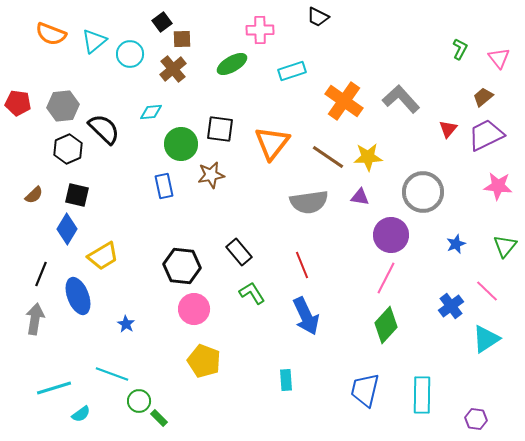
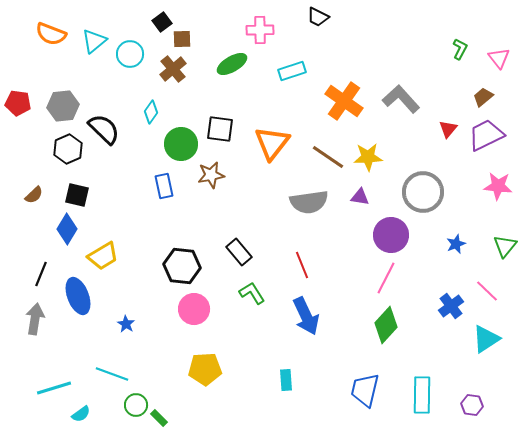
cyan diamond at (151, 112): rotated 50 degrees counterclockwise
yellow pentagon at (204, 361): moved 1 px right, 8 px down; rotated 24 degrees counterclockwise
green circle at (139, 401): moved 3 px left, 4 px down
purple hexagon at (476, 419): moved 4 px left, 14 px up
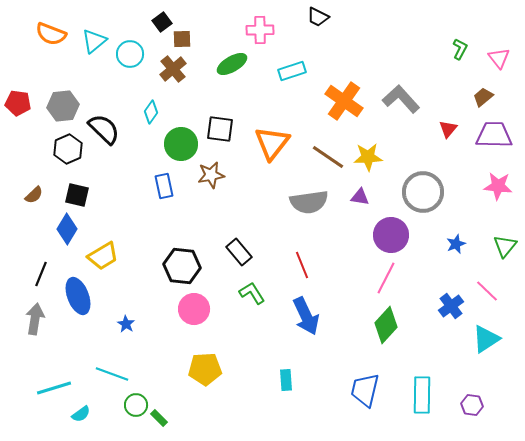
purple trapezoid at (486, 135): moved 8 px right; rotated 27 degrees clockwise
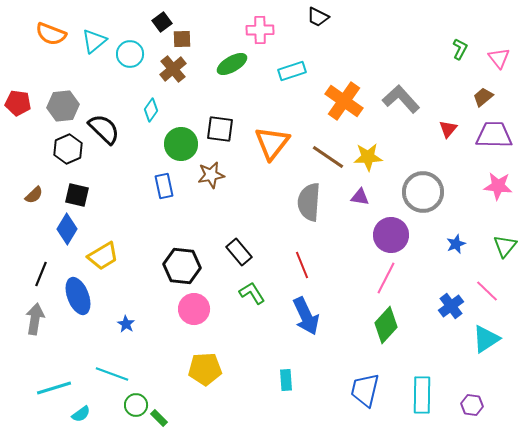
cyan diamond at (151, 112): moved 2 px up
gray semicircle at (309, 202): rotated 102 degrees clockwise
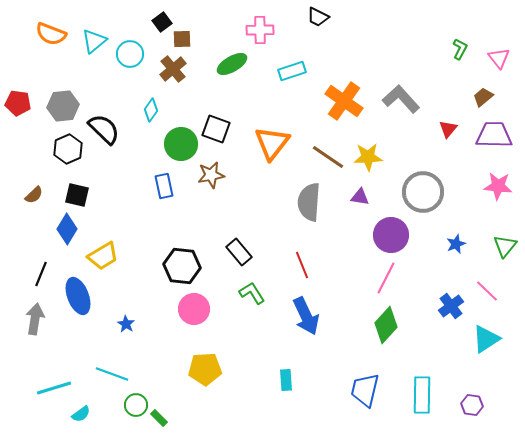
black square at (220, 129): moved 4 px left; rotated 12 degrees clockwise
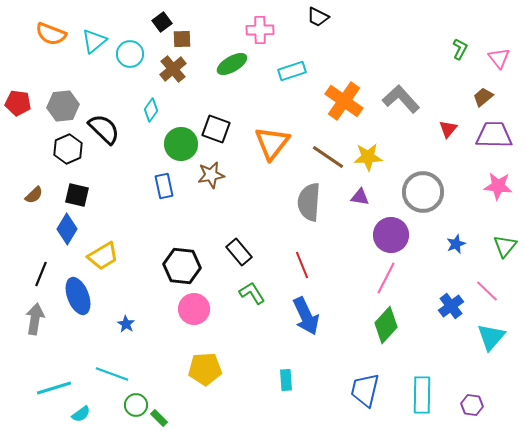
cyan triangle at (486, 339): moved 5 px right, 2 px up; rotated 16 degrees counterclockwise
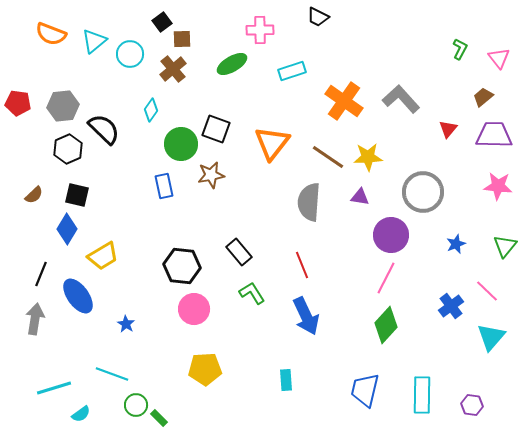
blue ellipse at (78, 296): rotated 15 degrees counterclockwise
